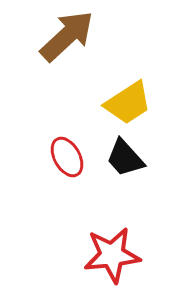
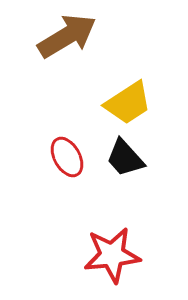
brown arrow: rotated 12 degrees clockwise
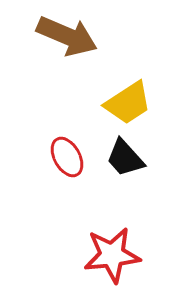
brown arrow: rotated 54 degrees clockwise
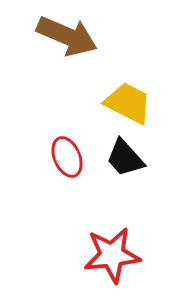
yellow trapezoid: rotated 120 degrees counterclockwise
red ellipse: rotated 6 degrees clockwise
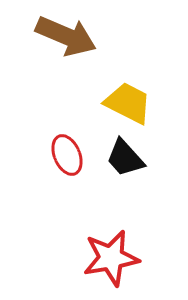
brown arrow: moved 1 px left
red ellipse: moved 2 px up
red star: moved 1 px left, 3 px down; rotated 4 degrees counterclockwise
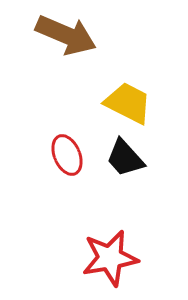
brown arrow: moved 1 px up
red star: moved 1 px left
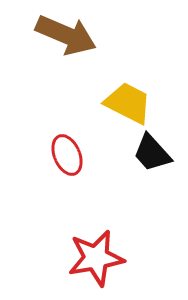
black trapezoid: moved 27 px right, 5 px up
red star: moved 14 px left
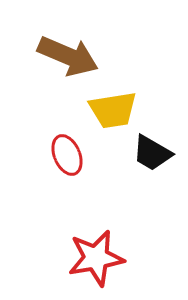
brown arrow: moved 2 px right, 21 px down
yellow trapezoid: moved 15 px left, 7 px down; rotated 144 degrees clockwise
black trapezoid: rotated 18 degrees counterclockwise
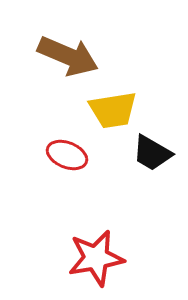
red ellipse: rotated 45 degrees counterclockwise
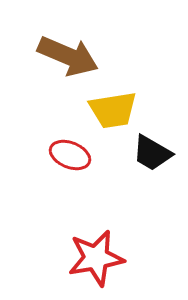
red ellipse: moved 3 px right
